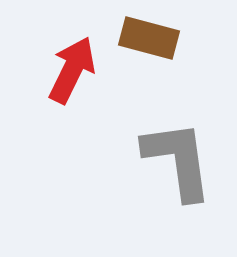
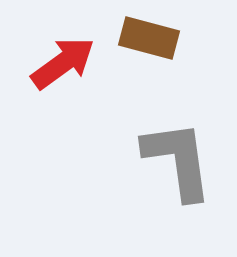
red arrow: moved 9 px left, 7 px up; rotated 28 degrees clockwise
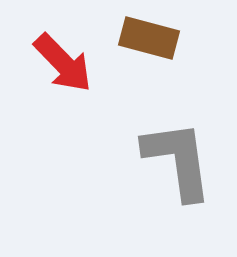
red arrow: rotated 82 degrees clockwise
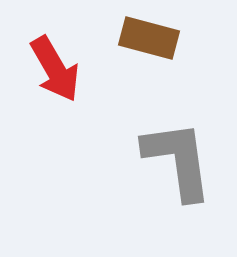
red arrow: moved 8 px left, 6 px down; rotated 14 degrees clockwise
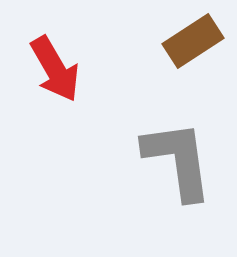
brown rectangle: moved 44 px right, 3 px down; rotated 48 degrees counterclockwise
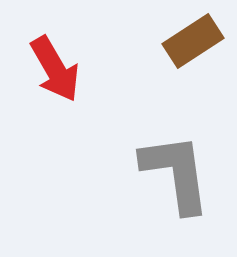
gray L-shape: moved 2 px left, 13 px down
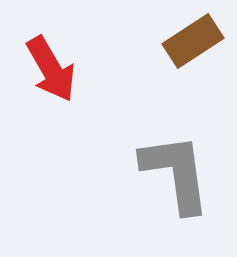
red arrow: moved 4 px left
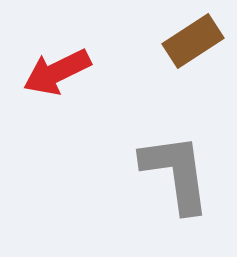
red arrow: moved 6 px right, 3 px down; rotated 94 degrees clockwise
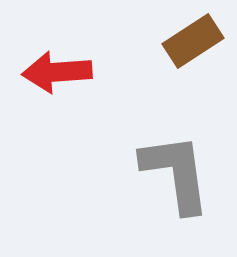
red arrow: rotated 22 degrees clockwise
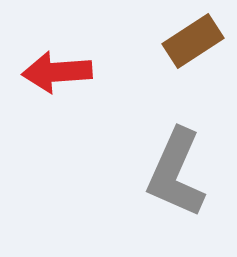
gray L-shape: rotated 148 degrees counterclockwise
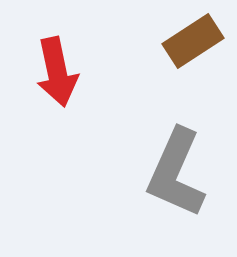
red arrow: rotated 98 degrees counterclockwise
